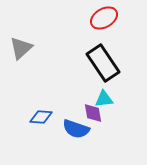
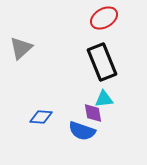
black rectangle: moved 1 px left, 1 px up; rotated 12 degrees clockwise
blue semicircle: moved 6 px right, 2 px down
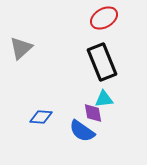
blue semicircle: rotated 16 degrees clockwise
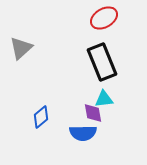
blue diamond: rotated 45 degrees counterclockwise
blue semicircle: moved 1 px right, 2 px down; rotated 36 degrees counterclockwise
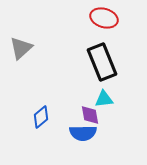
red ellipse: rotated 48 degrees clockwise
purple diamond: moved 3 px left, 2 px down
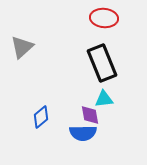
red ellipse: rotated 12 degrees counterclockwise
gray triangle: moved 1 px right, 1 px up
black rectangle: moved 1 px down
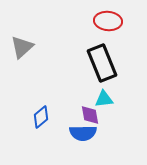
red ellipse: moved 4 px right, 3 px down
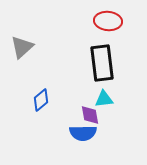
black rectangle: rotated 15 degrees clockwise
blue diamond: moved 17 px up
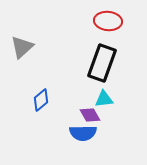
black rectangle: rotated 27 degrees clockwise
purple diamond: rotated 20 degrees counterclockwise
